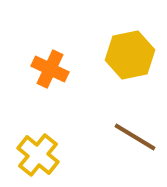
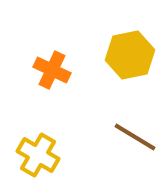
orange cross: moved 2 px right, 1 px down
yellow cross: rotated 9 degrees counterclockwise
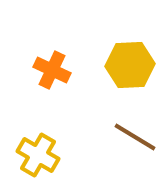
yellow hexagon: moved 10 px down; rotated 9 degrees clockwise
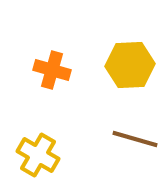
orange cross: rotated 9 degrees counterclockwise
brown line: moved 2 px down; rotated 15 degrees counterclockwise
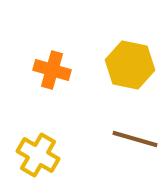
yellow hexagon: rotated 15 degrees clockwise
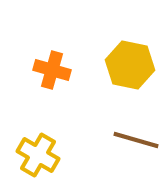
brown line: moved 1 px right, 1 px down
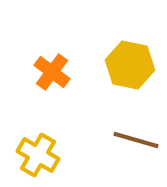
orange cross: moved 2 px down; rotated 21 degrees clockwise
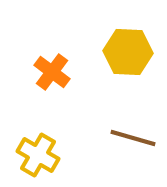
yellow hexagon: moved 2 px left, 13 px up; rotated 9 degrees counterclockwise
brown line: moved 3 px left, 2 px up
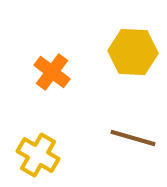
yellow hexagon: moved 5 px right
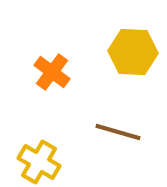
brown line: moved 15 px left, 6 px up
yellow cross: moved 1 px right, 7 px down
